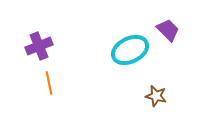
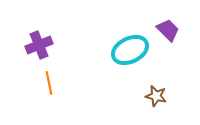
purple cross: moved 1 px up
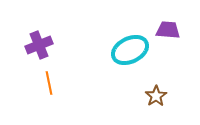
purple trapezoid: rotated 40 degrees counterclockwise
brown star: rotated 25 degrees clockwise
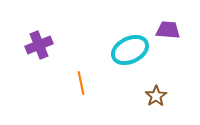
orange line: moved 32 px right
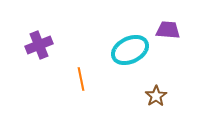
orange line: moved 4 px up
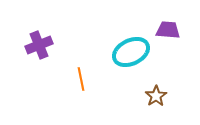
cyan ellipse: moved 1 px right, 2 px down
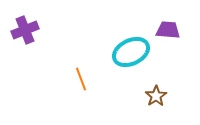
purple cross: moved 14 px left, 15 px up
orange line: rotated 10 degrees counterclockwise
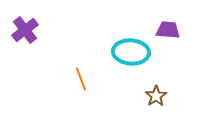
purple cross: rotated 16 degrees counterclockwise
cyan ellipse: rotated 30 degrees clockwise
